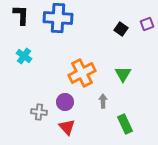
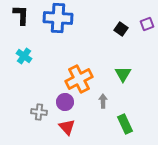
orange cross: moved 3 px left, 6 px down
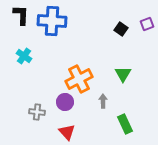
blue cross: moved 6 px left, 3 px down
gray cross: moved 2 px left
red triangle: moved 5 px down
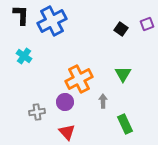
blue cross: rotated 32 degrees counterclockwise
gray cross: rotated 14 degrees counterclockwise
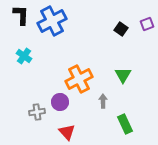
green triangle: moved 1 px down
purple circle: moved 5 px left
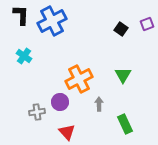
gray arrow: moved 4 px left, 3 px down
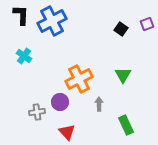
green rectangle: moved 1 px right, 1 px down
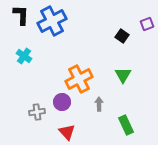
black square: moved 1 px right, 7 px down
purple circle: moved 2 px right
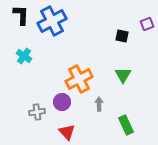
black square: rotated 24 degrees counterclockwise
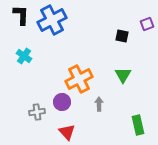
blue cross: moved 1 px up
green rectangle: moved 12 px right; rotated 12 degrees clockwise
